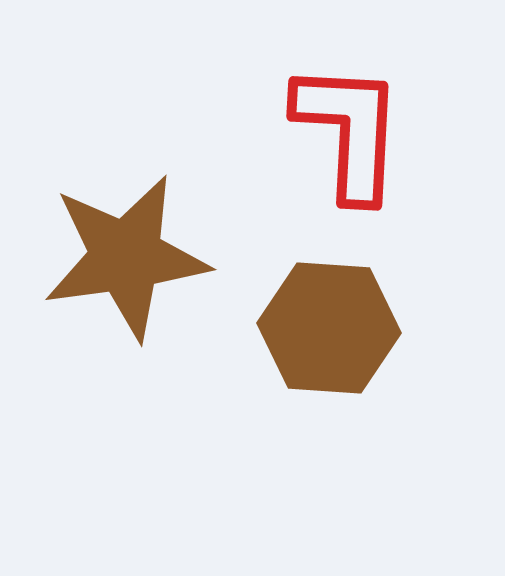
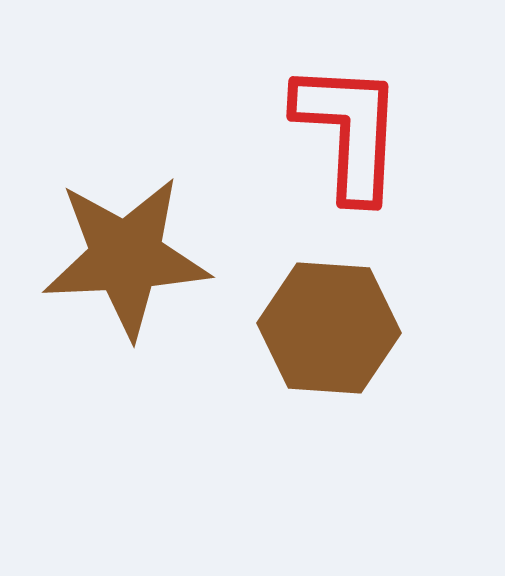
brown star: rotated 5 degrees clockwise
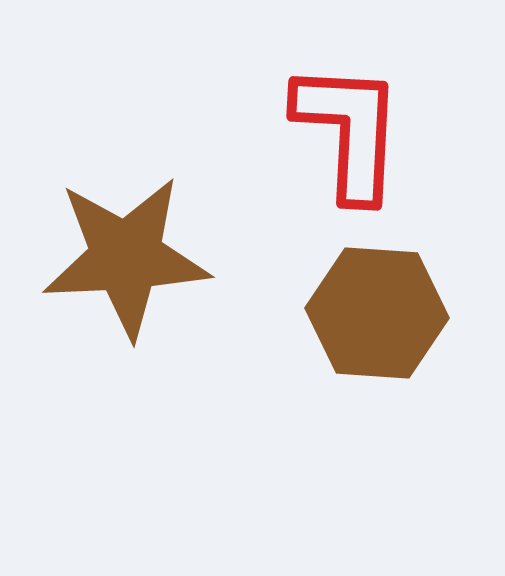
brown hexagon: moved 48 px right, 15 px up
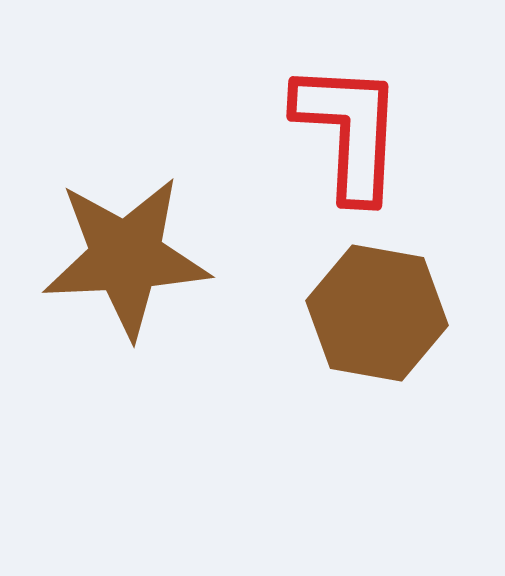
brown hexagon: rotated 6 degrees clockwise
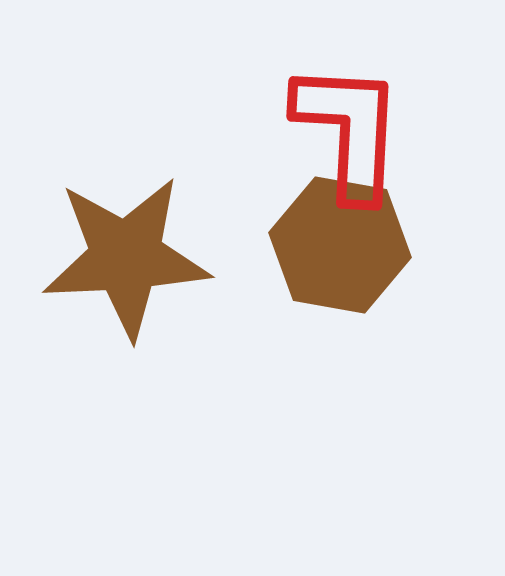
brown hexagon: moved 37 px left, 68 px up
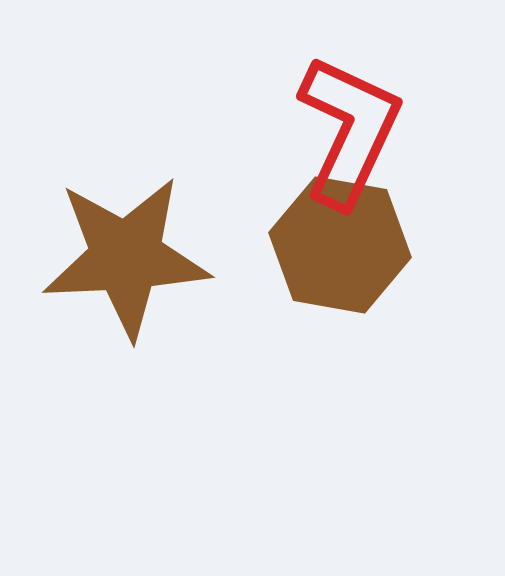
red L-shape: rotated 22 degrees clockwise
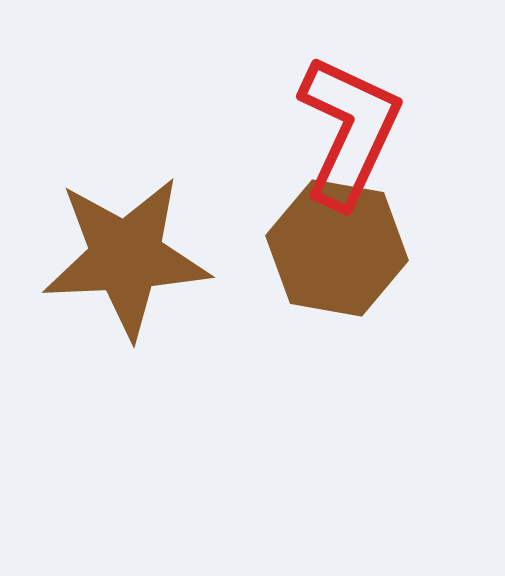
brown hexagon: moved 3 px left, 3 px down
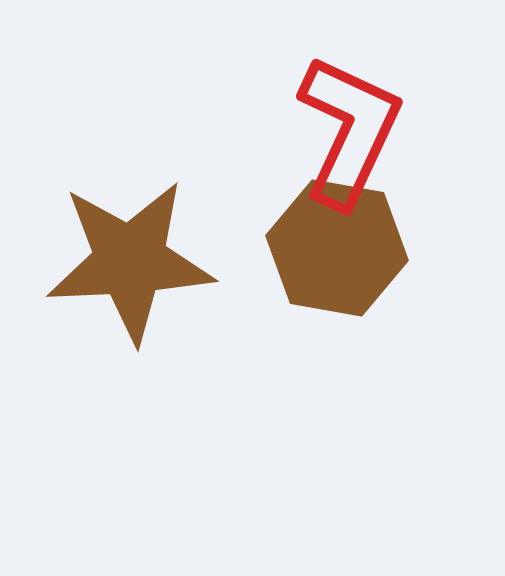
brown star: moved 4 px right, 4 px down
